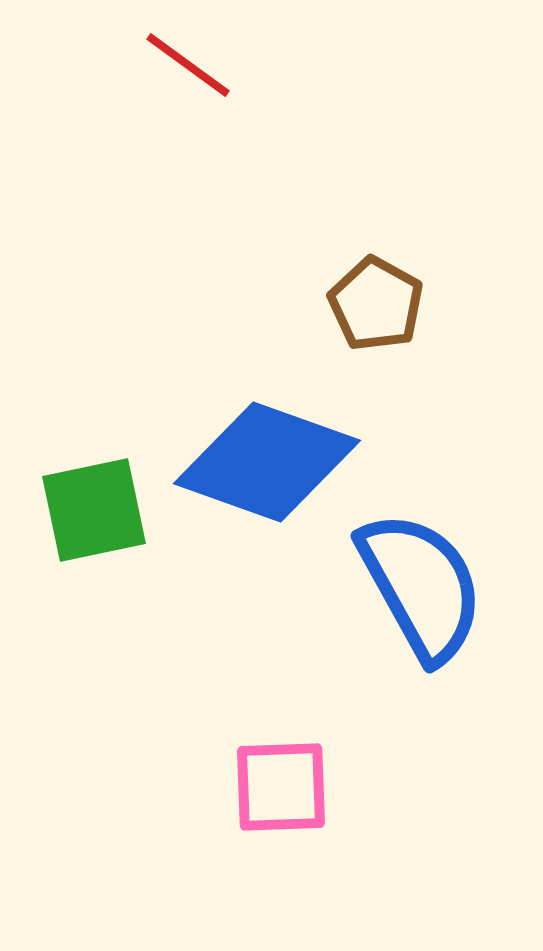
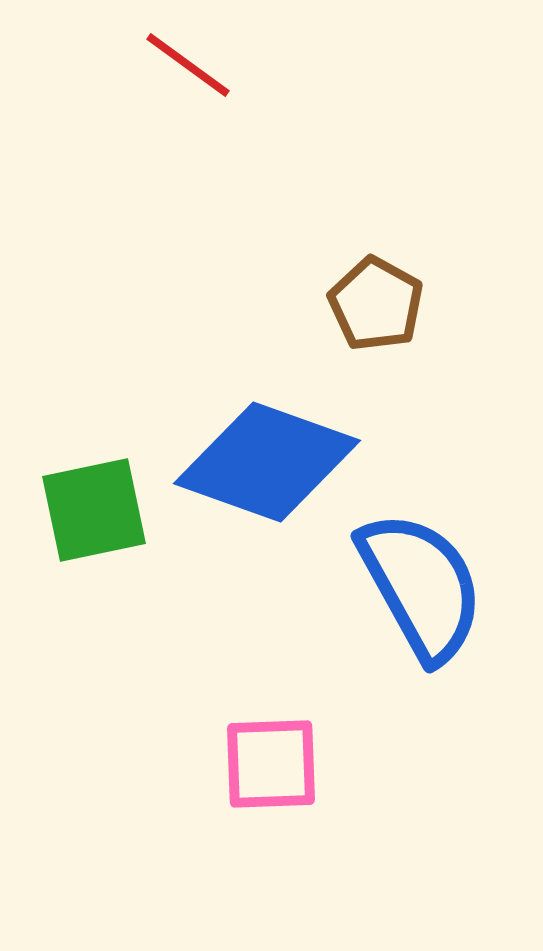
pink square: moved 10 px left, 23 px up
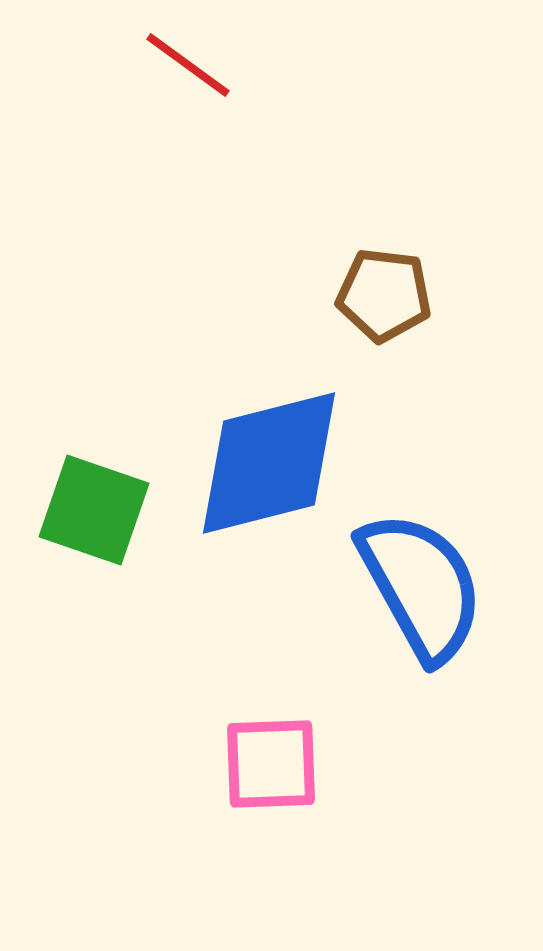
brown pentagon: moved 8 px right, 9 px up; rotated 22 degrees counterclockwise
blue diamond: moved 2 px right, 1 px down; rotated 34 degrees counterclockwise
green square: rotated 31 degrees clockwise
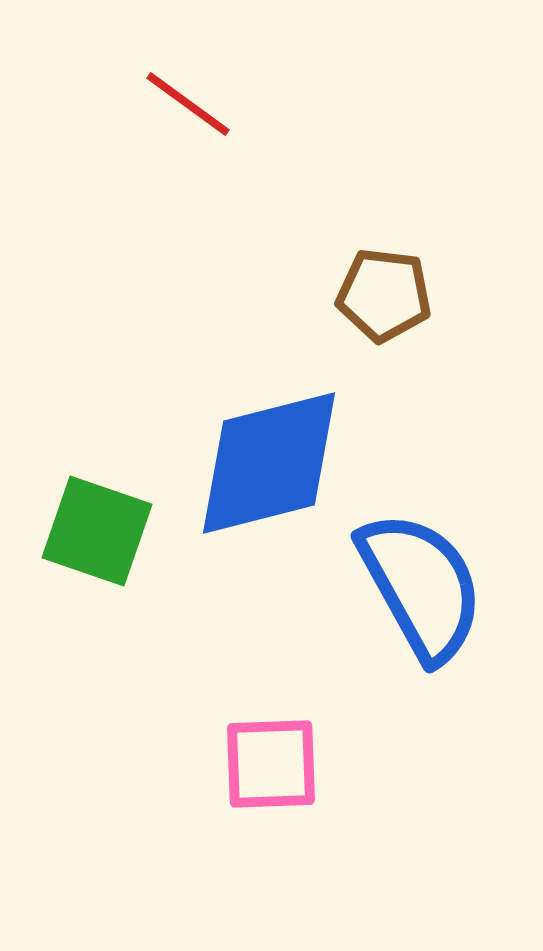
red line: moved 39 px down
green square: moved 3 px right, 21 px down
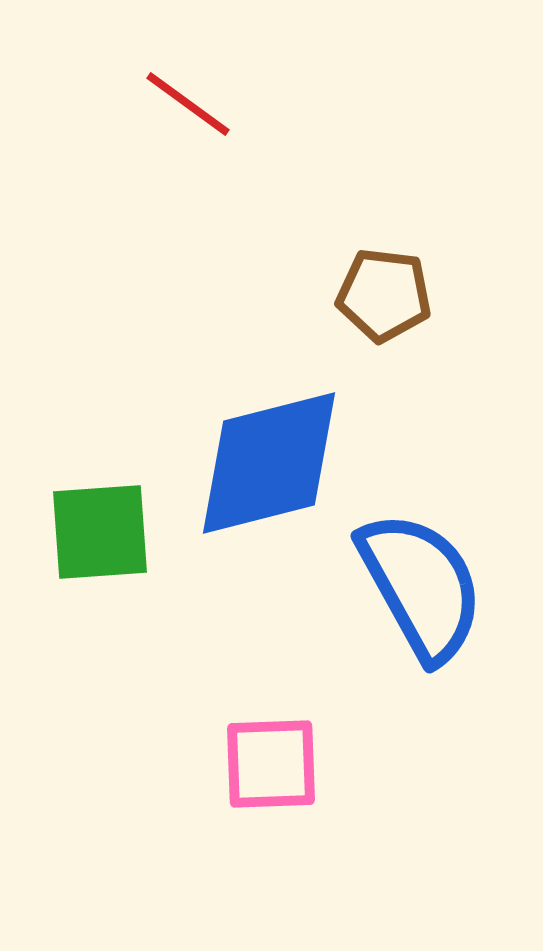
green square: moved 3 px right, 1 px down; rotated 23 degrees counterclockwise
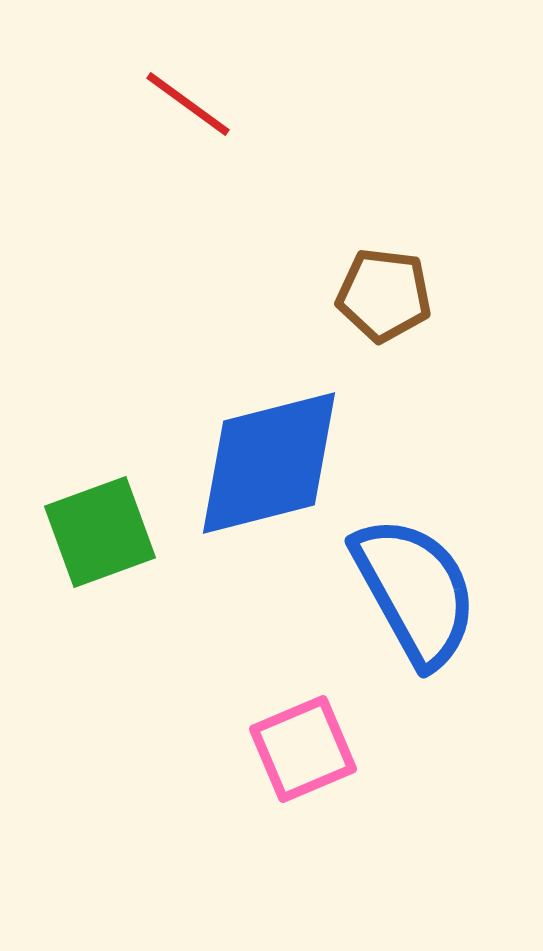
green square: rotated 16 degrees counterclockwise
blue semicircle: moved 6 px left, 5 px down
pink square: moved 32 px right, 15 px up; rotated 21 degrees counterclockwise
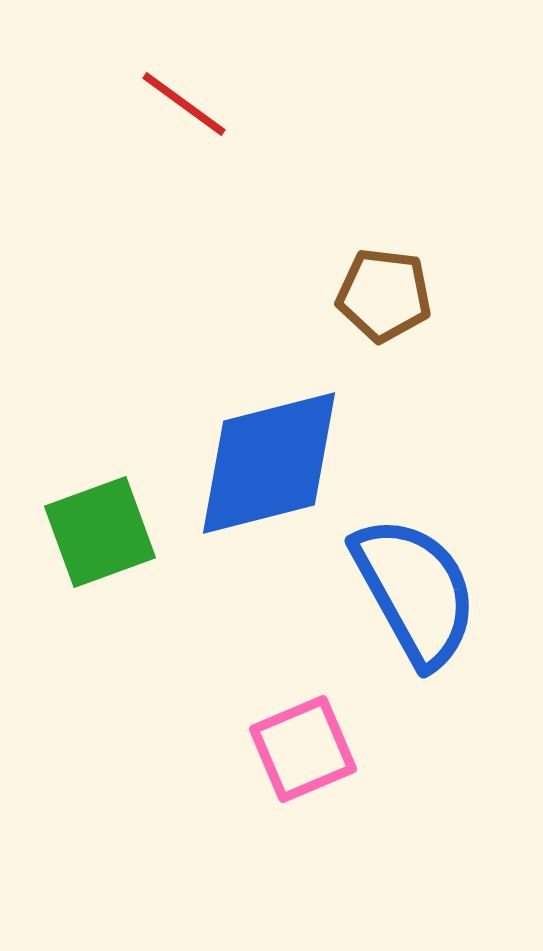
red line: moved 4 px left
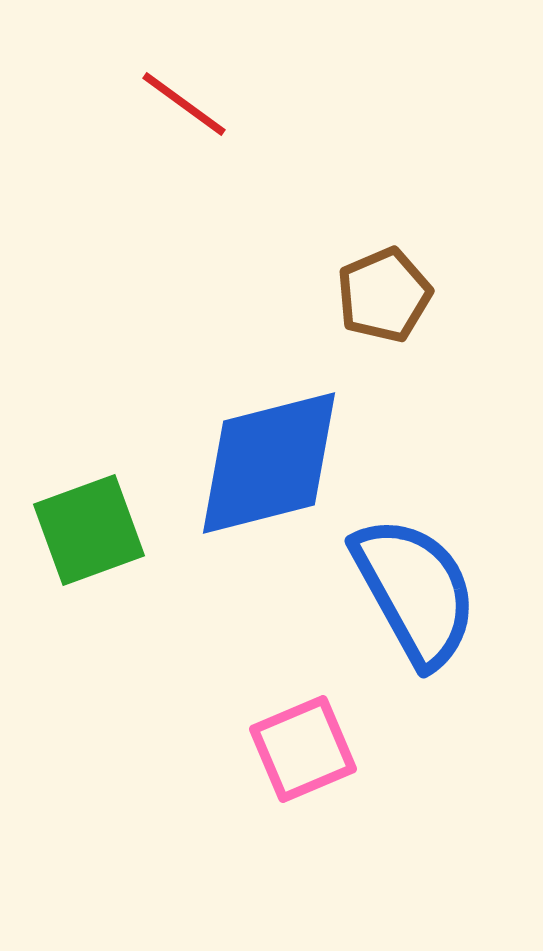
brown pentagon: rotated 30 degrees counterclockwise
green square: moved 11 px left, 2 px up
